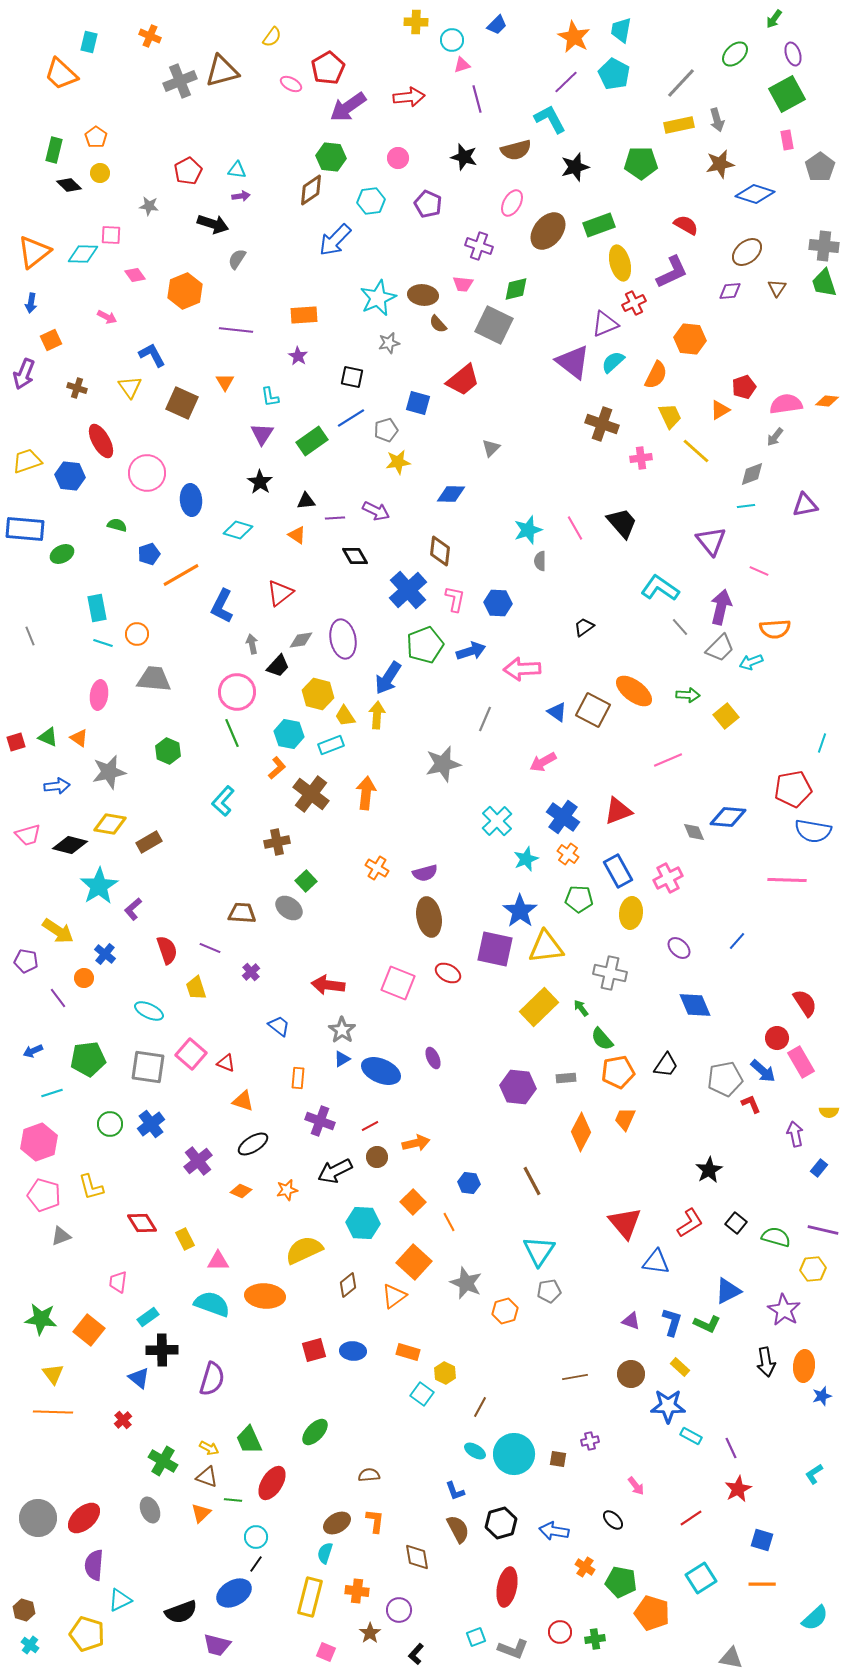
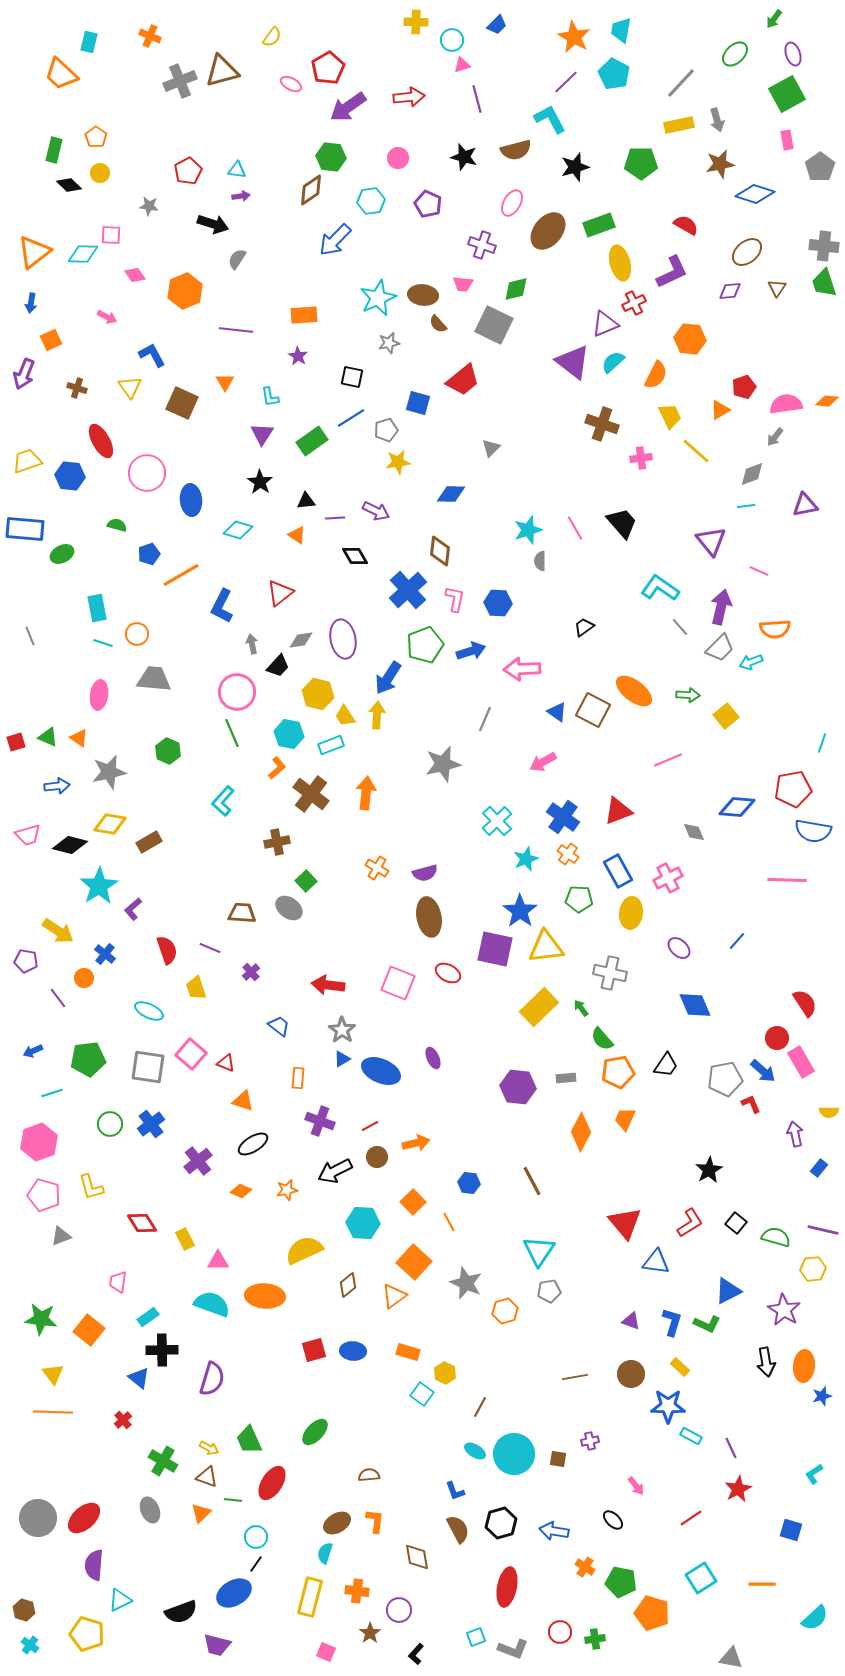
purple cross at (479, 246): moved 3 px right, 1 px up
blue diamond at (728, 817): moved 9 px right, 10 px up
blue square at (762, 1540): moved 29 px right, 10 px up
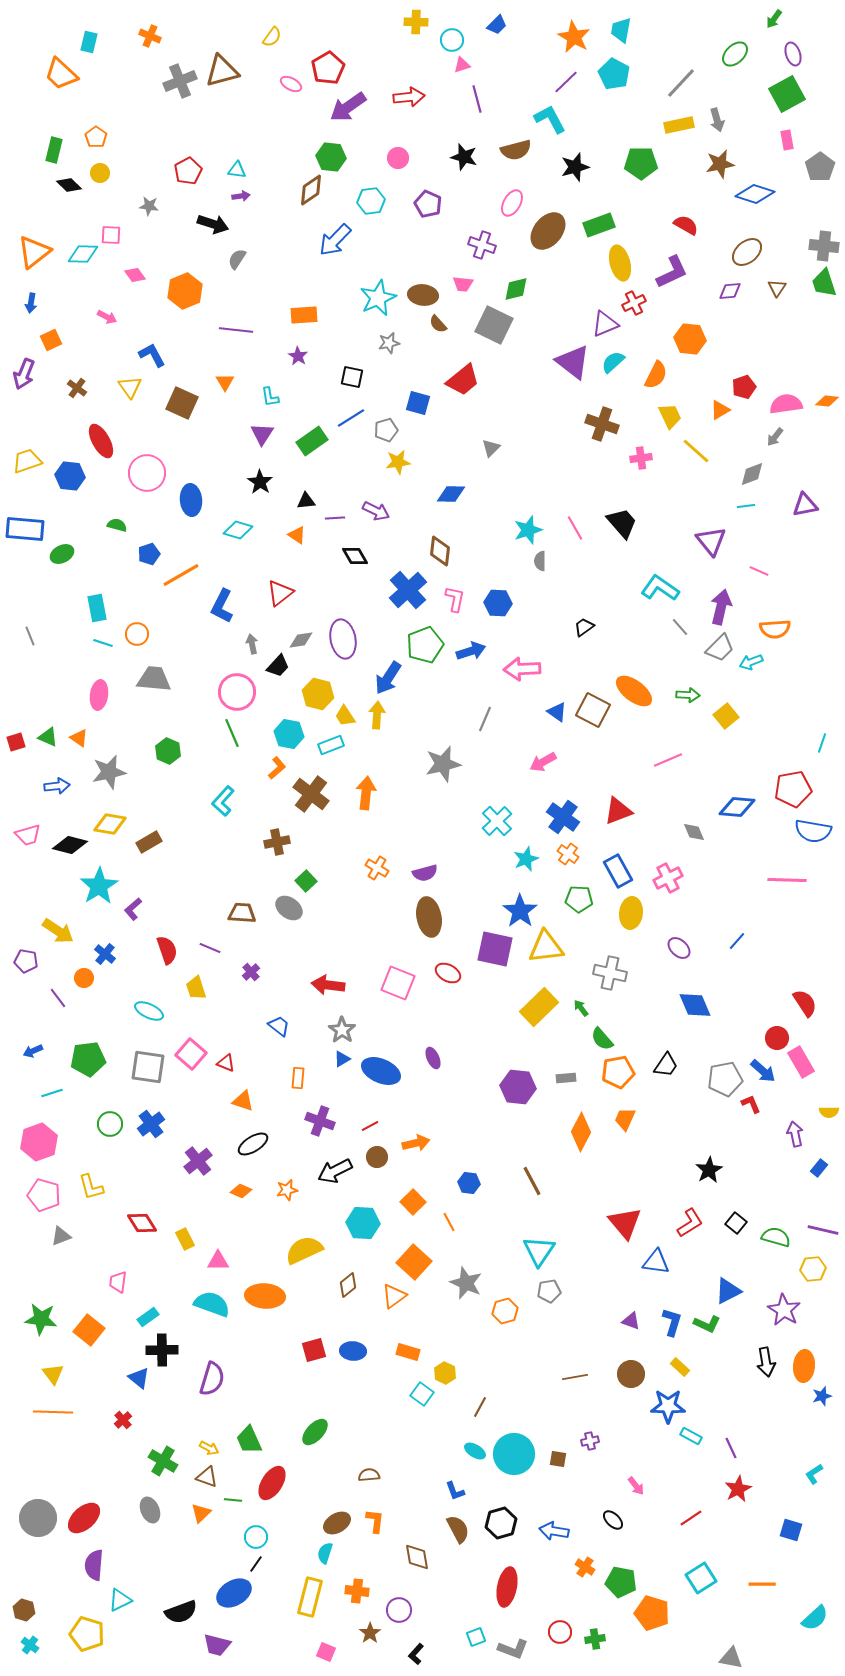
brown cross at (77, 388): rotated 18 degrees clockwise
